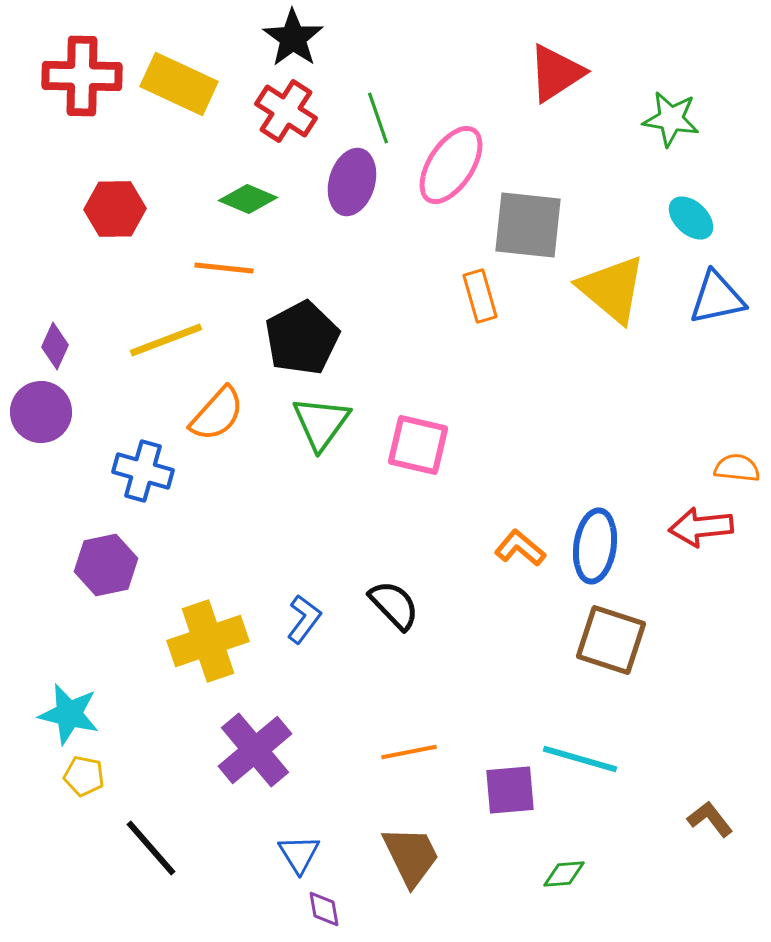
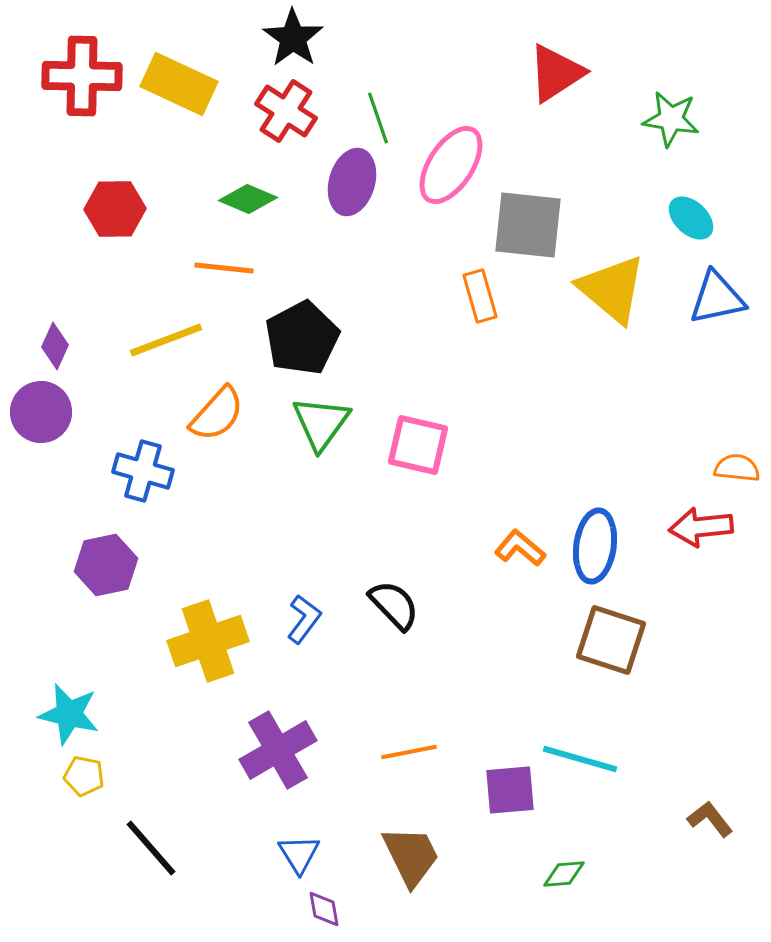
purple cross at (255, 750): moved 23 px right; rotated 10 degrees clockwise
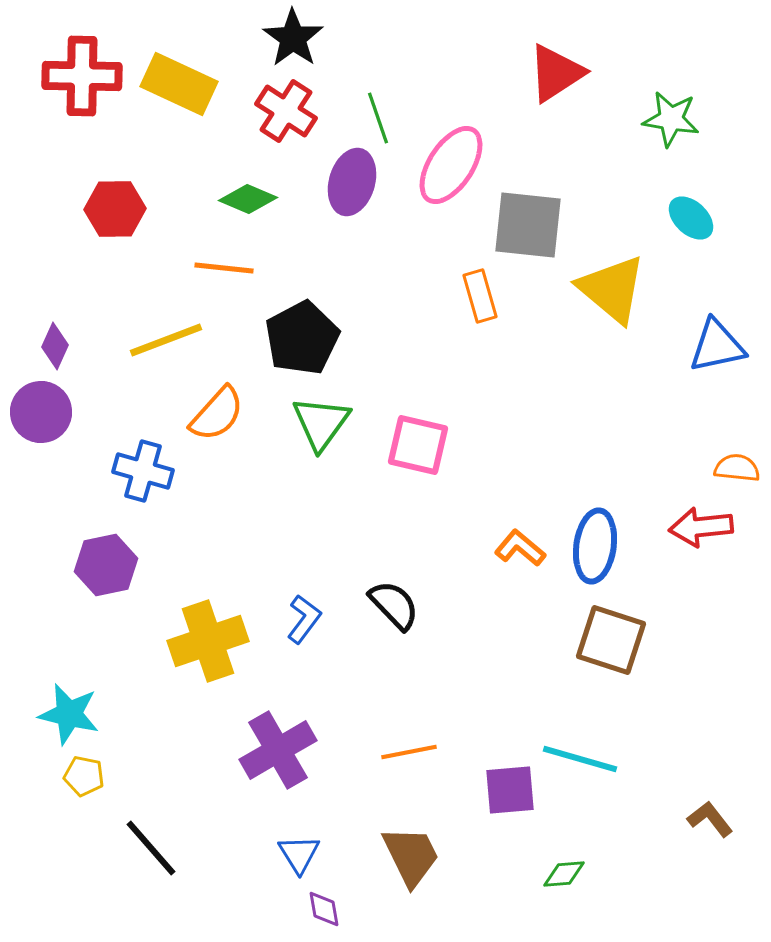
blue triangle at (717, 298): moved 48 px down
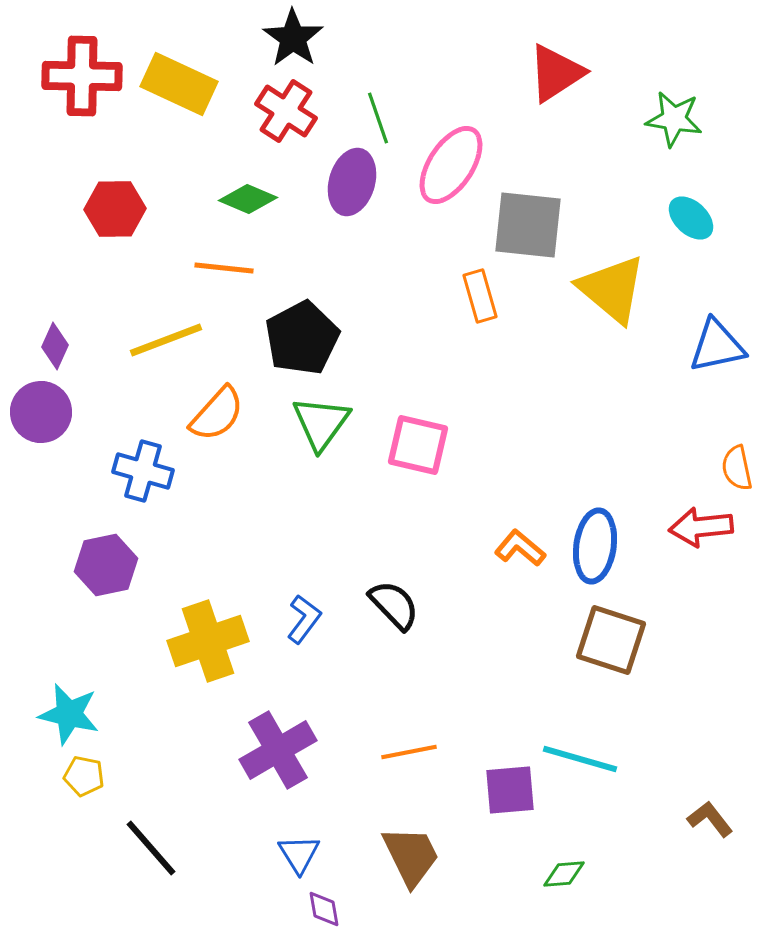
green star at (671, 119): moved 3 px right
orange semicircle at (737, 468): rotated 108 degrees counterclockwise
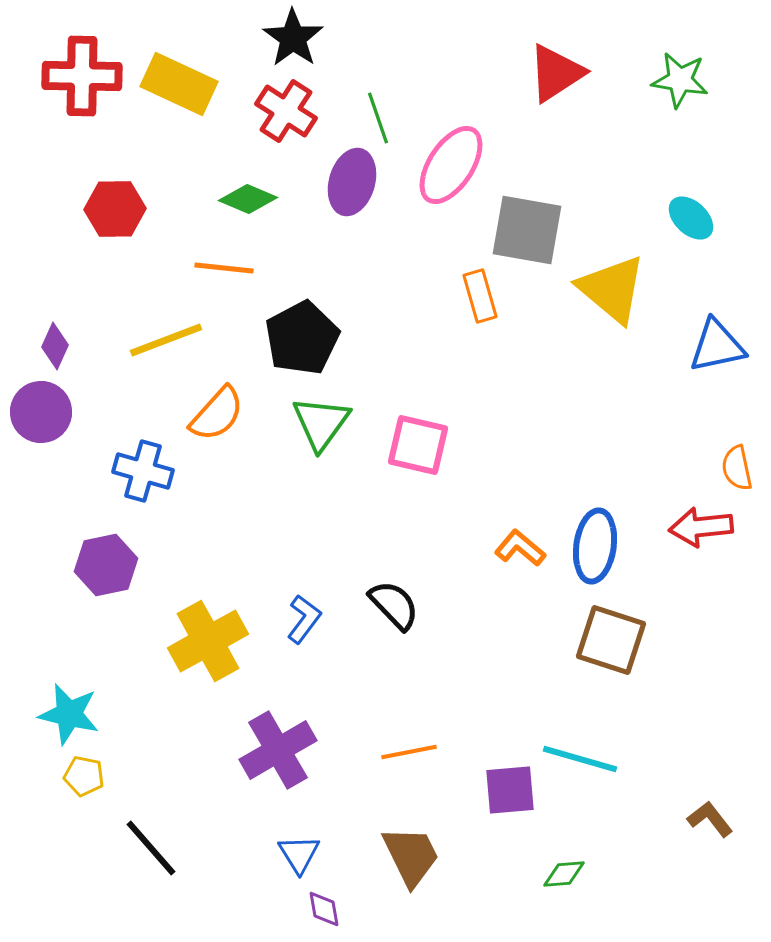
green star at (674, 119): moved 6 px right, 39 px up
gray square at (528, 225): moved 1 px left, 5 px down; rotated 4 degrees clockwise
yellow cross at (208, 641): rotated 10 degrees counterclockwise
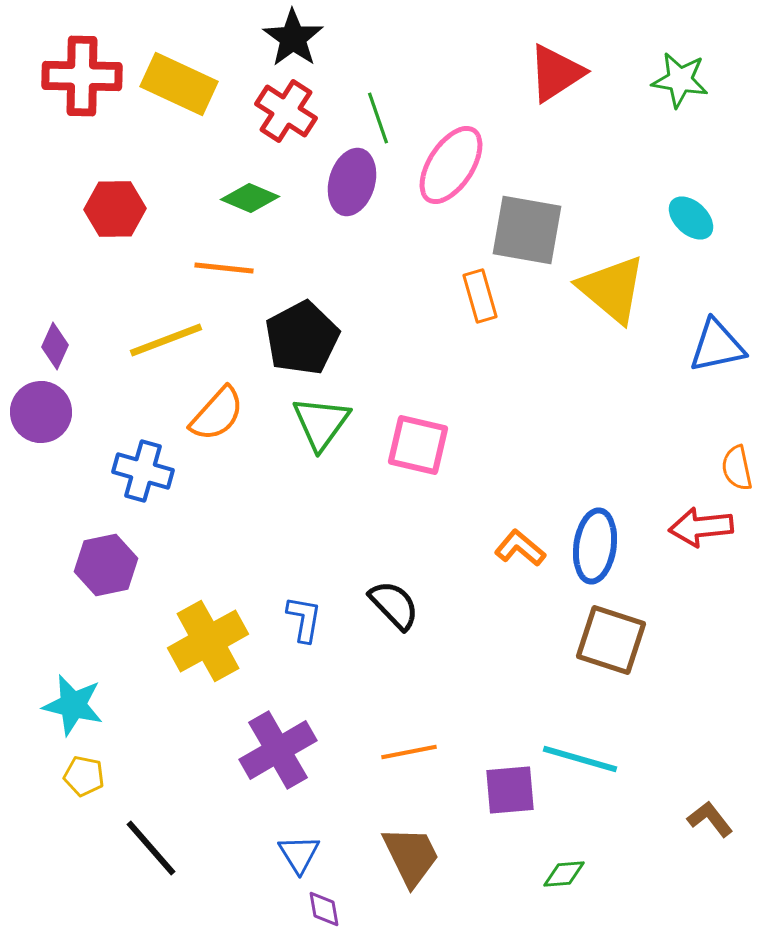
green diamond at (248, 199): moved 2 px right, 1 px up
blue L-shape at (304, 619): rotated 27 degrees counterclockwise
cyan star at (69, 714): moved 4 px right, 9 px up
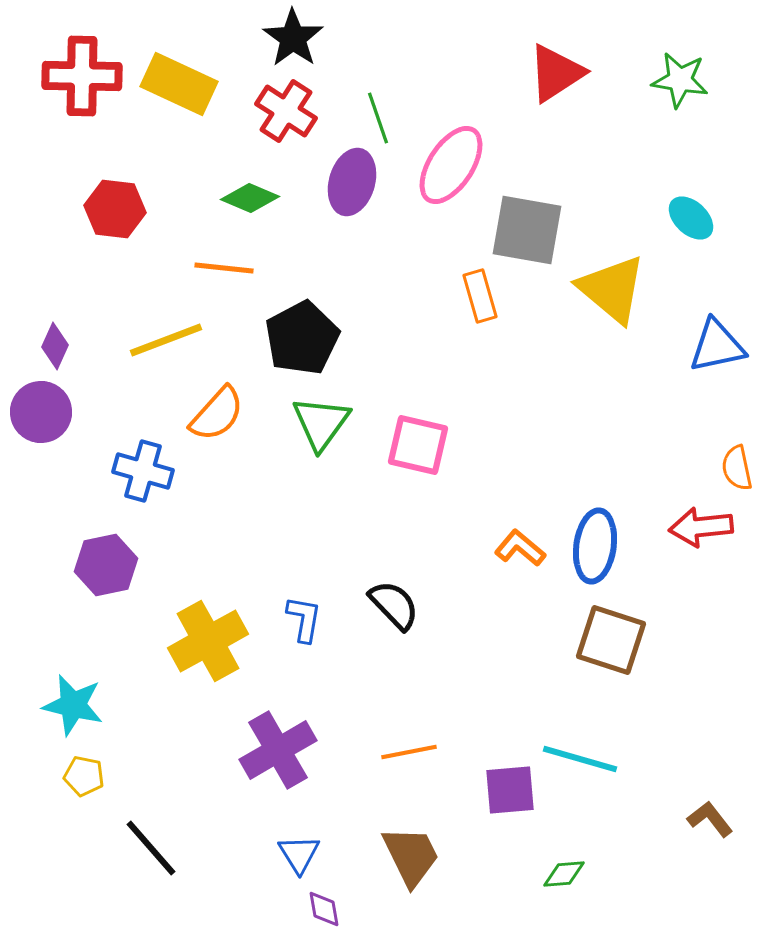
red hexagon at (115, 209): rotated 8 degrees clockwise
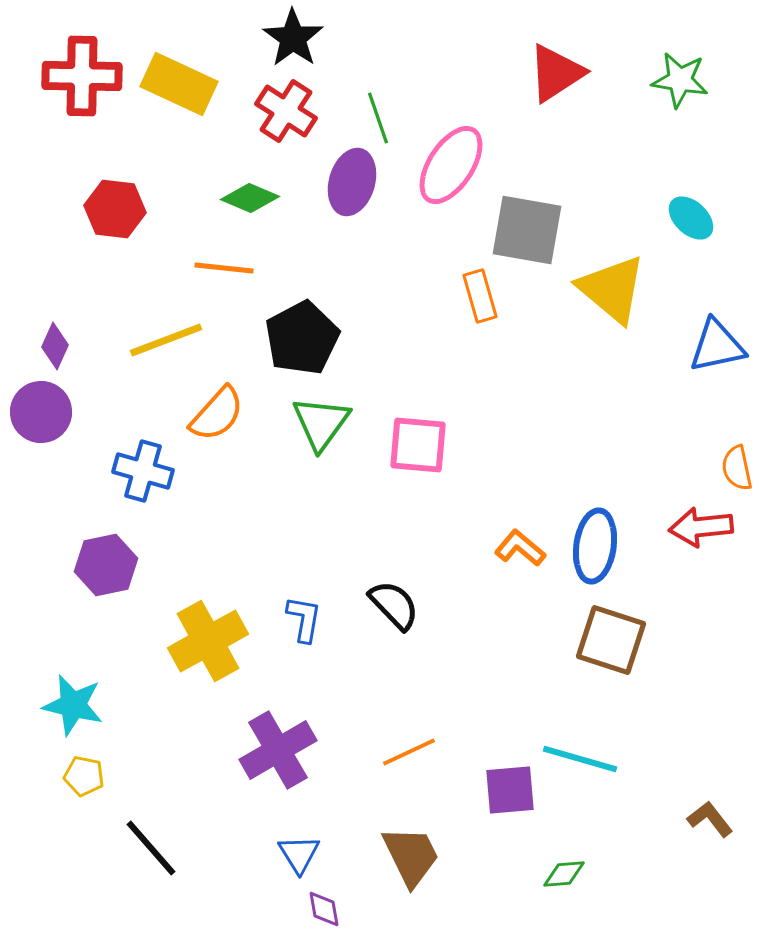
pink square at (418, 445): rotated 8 degrees counterclockwise
orange line at (409, 752): rotated 14 degrees counterclockwise
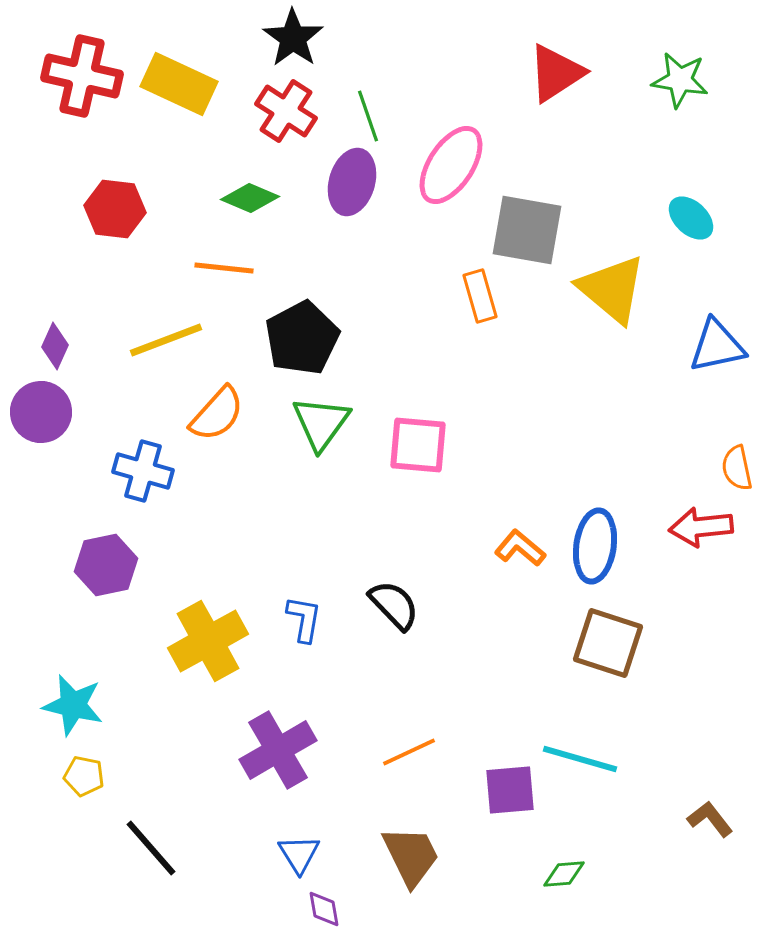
red cross at (82, 76): rotated 12 degrees clockwise
green line at (378, 118): moved 10 px left, 2 px up
brown square at (611, 640): moved 3 px left, 3 px down
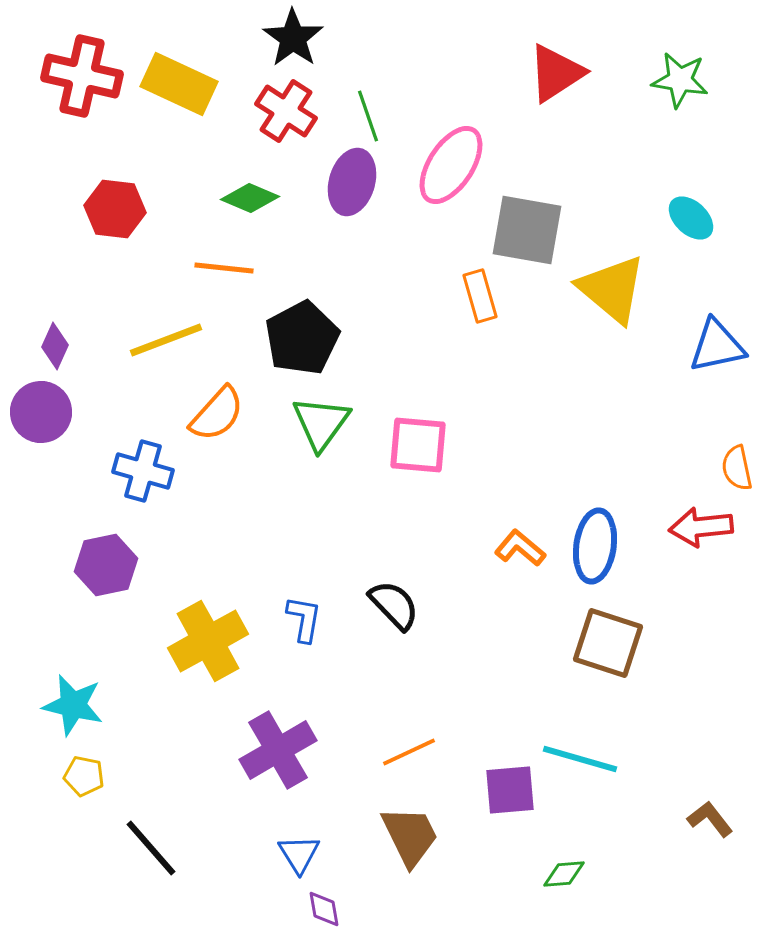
brown trapezoid at (411, 856): moved 1 px left, 20 px up
